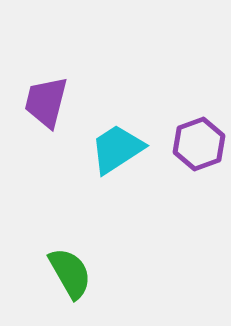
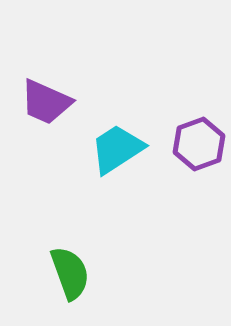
purple trapezoid: rotated 80 degrees counterclockwise
green semicircle: rotated 10 degrees clockwise
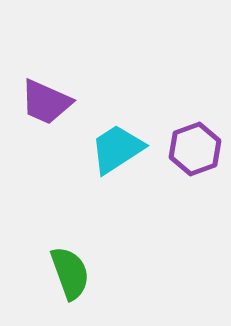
purple hexagon: moved 4 px left, 5 px down
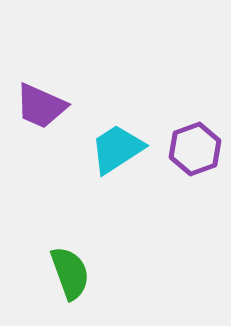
purple trapezoid: moved 5 px left, 4 px down
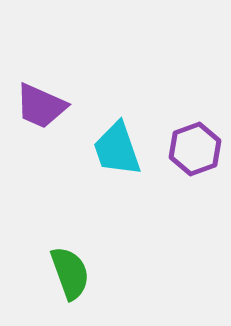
cyan trapezoid: rotated 76 degrees counterclockwise
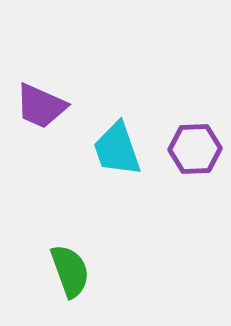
purple hexagon: rotated 18 degrees clockwise
green semicircle: moved 2 px up
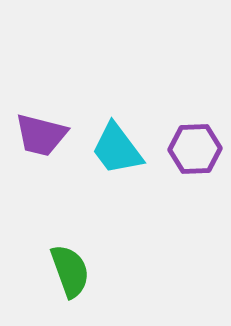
purple trapezoid: moved 29 px down; rotated 10 degrees counterclockwise
cyan trapezoid: rotated 18 degrees counterclockwise
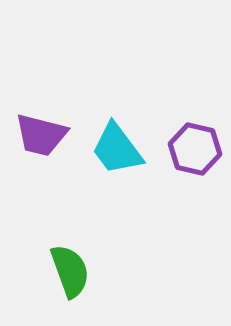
purple hexagon: rotated 15 degrees clockwise
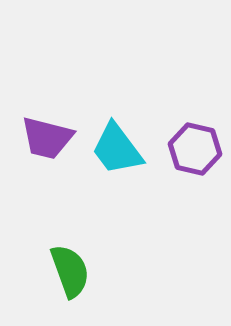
purple trapezoid: moved 6 px right, 3 px down
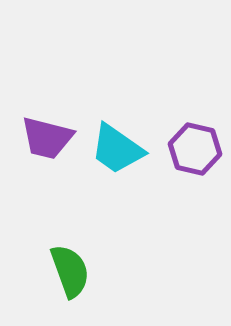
cyan trapezoid: rotated 18 degrees counterclockwise
